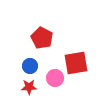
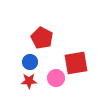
blue circle: moved 4 px up
pink circle: moved 1 px right
red star: moved 6 px up
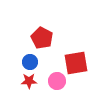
pink circle: moved 1 px right, 3 px down
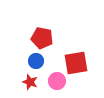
red pentagon: rotated 15 degrees counterclockwise
blue circle: moved 6 px right, 1 px up
red star: moved 1 px right, 1 px down; rotated 21 degrees clockwise
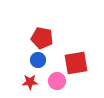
blue circle: moved 2 px right, 1 px up
red star: rotated 21 degrees counterclockwise
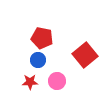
red square: moved 9 px right, 8 px up; rotated 30 degrees counterclockwise
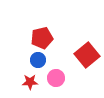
red pentagon: rotated 25 degrees counterclockwise
red square: moved 2 px right
pink circle: moved 1 px left, 3 px up
